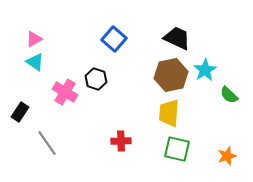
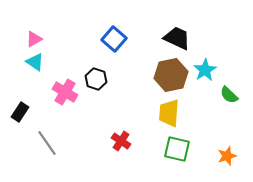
red cross: rotated 36 degrees clockwise
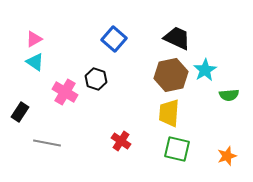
green semicircle: rotated 48 degrees counterclockwise
gray line: rotated 44 degrees counterclockwise
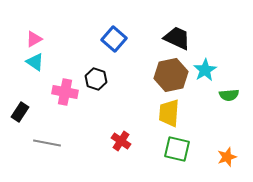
pink cross: rotated 20 degrees counterclockwise
orange star: moved 1 px down
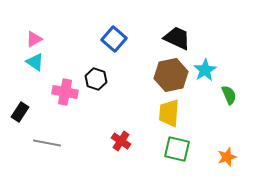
green semicircle: rotated 108 degrees counterclockwise
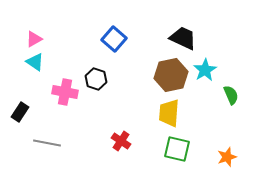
black trapezoid: moved 6 px right
green semicircle: moved 2 px right
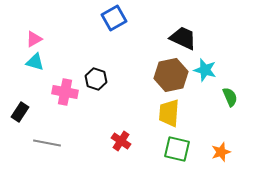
blue square: moved 21 px up; rotated 20 degrees clockwise
cyan triangle: rotated 18 degrees counterclockwise
cyan star: rotated 25 degrees counterclockwise
green semicircle: moved 1 px left, 2 px down
orange star: moved 6 px left, 5 px up
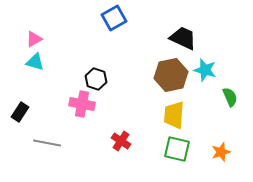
pink cross: moved 17 px right, 12 px down
yellow trapezoid: moved 5 px right, 2 px down
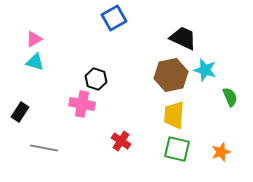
gray line: moved 3 px left, 5 px down
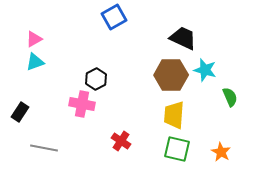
blue square: moved 1 px up
cyan triangle: rotated 36 degrees counterclockwise
brown hexagon: rotated 12 degrees clockwise
black hexagon: rotated 15 degrees clockwise
orange star: rotated 24 degrees counterclockwise
